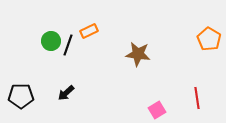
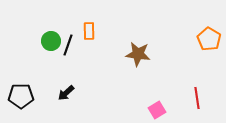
orange rectangle: rotated 66 degrees counterclockwise
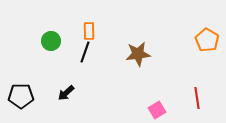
orange pentagon: moved 2 px left, 1 px down
black line: moved 17 px right, 7 px down
brown star: rotated 15 degrees counterclockwise
